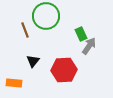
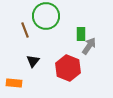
green rectangle: rotated 24 degrees clockwise
red hexagon: moved 4 px right, 2 px up; rotated 25 degrees clockwise
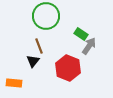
brown line: moved 14 px right, 16 px down
green rectangle: rotated 56 degrees counterclockwise
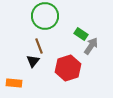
green circle: moved 1 px left
gray arrow: moved 2 px right
red hexagon: rotated 20 degrees clockwise
